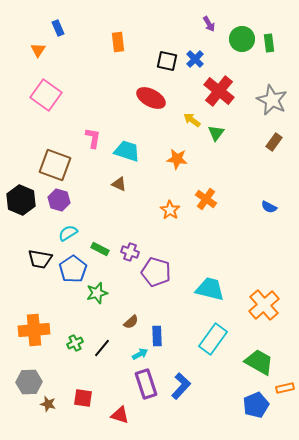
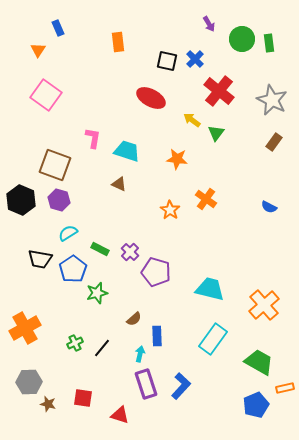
purple cross at (130, 252): rotated 24 degrees clockwise
brown semicircle at (131, 322): moved 3 px right, 3 px up
orange cross at (34, 330): moved 9 px left, 2 px up; rotated 24 degrees counterclockwise
cyan arrow at (140, 354): rotated 49 degrees counterclockwise
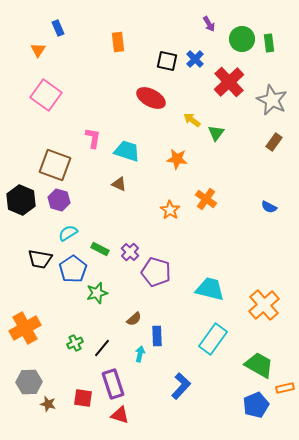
red cross at (219, 91): moved 10 px right, 9 px up; rotated 8 degrees clockwise
green trapezoid at (259, 362): moved 3 px down
purple rectangle at (146, 384): moved 33 px left
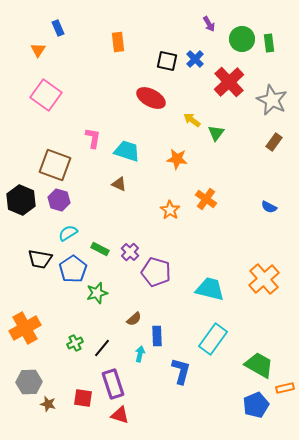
orange cross at (264, 305): moved 26 px up
blue L-shape at (181, 386): moved 15 px up; rotated 28 degrees counterclockwise
